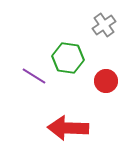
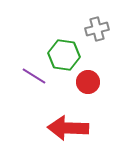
gray cross: moved 7 px left, 4 px down; rotated 20 degrees clockwise
green hexagon: moved 4 px left, 3 px up
red circle: moved 18 px left, 1 px down
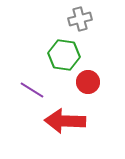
gray cross: moved 17 px left, 10 px up
purple line: moved 2 px left, 14 px down
red arrow: moved 3 px left, 7 px up
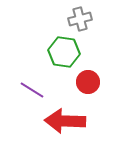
green hexagon: moved 3 px up
